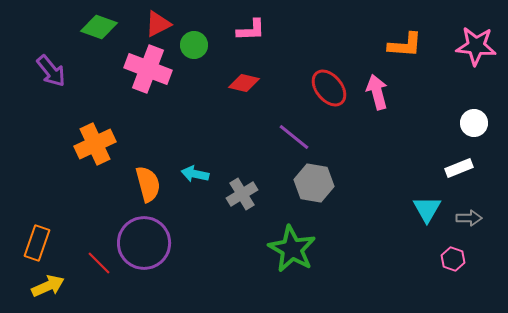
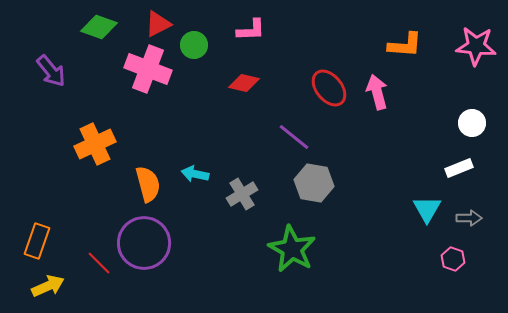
white circle: moved 2 px left
orange rectangle: moved 2 px up
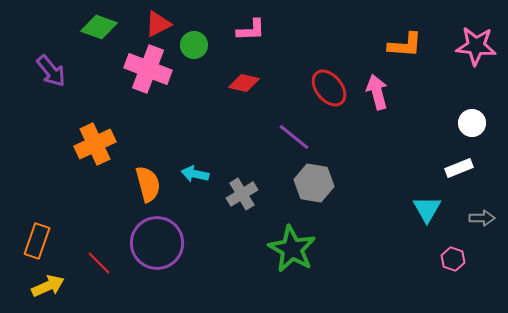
gray arrow: moved 13 px right
purple circle: moved 13 px right
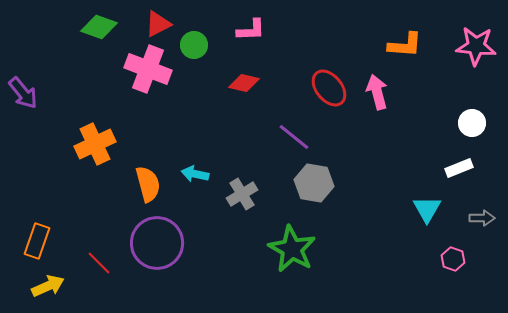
purple arrow: moved 28 px left, 22 px down
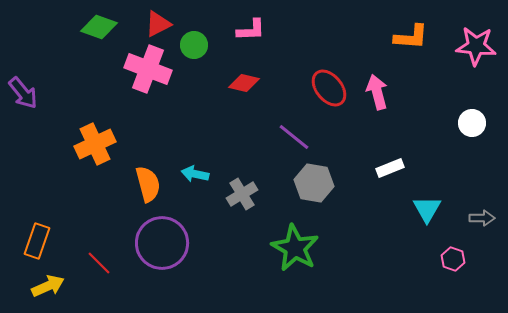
orange L-shape: moved 6 px right, 8 px up
white rectangle: moved 69 px left
purple circle: moved 5 px right
green star: moved 3 px right, 1 px up
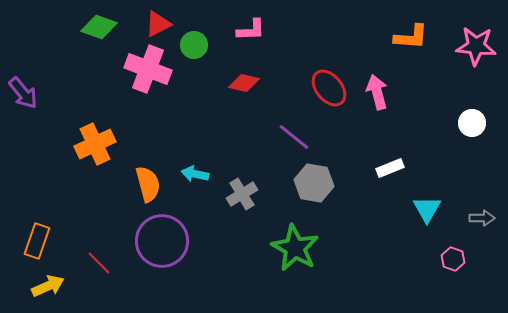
purple circle: moved 2 px up
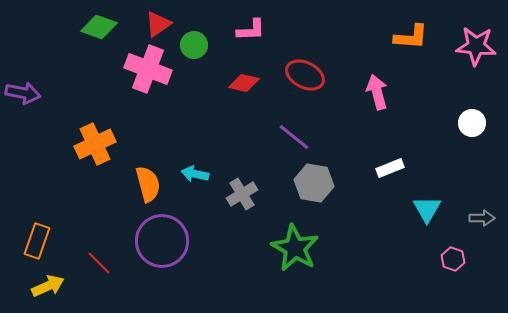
red triangle: rotated 8 degrees counterclockwise
red ellipse: moved 24 px left, 13 px up; rotated 24 degrees counterclockwise
purple arrow: rotated 40 degrees counterclockwise
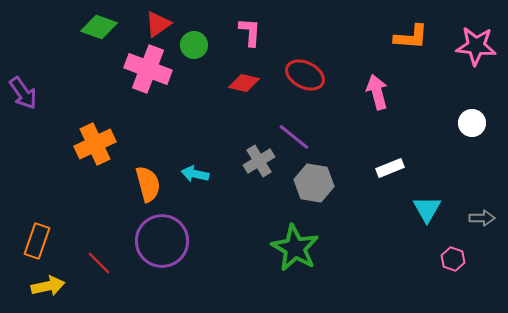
pink L-shape: moved 1 px left, 2 px down; rotated 84 degrees counterclockwise
purple arrow: rotated 44 degrees clockwise
gray cross: moved 17 px right, 33 px up
yellow arrow: rotated 12 degrees clockwise
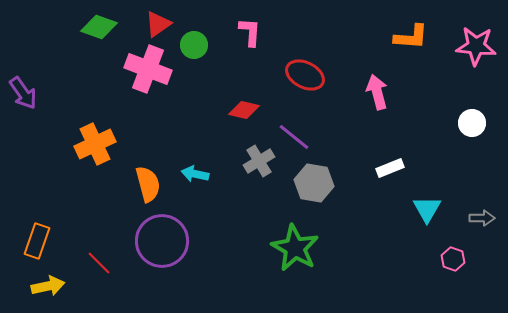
red diamond: moved 27 px down
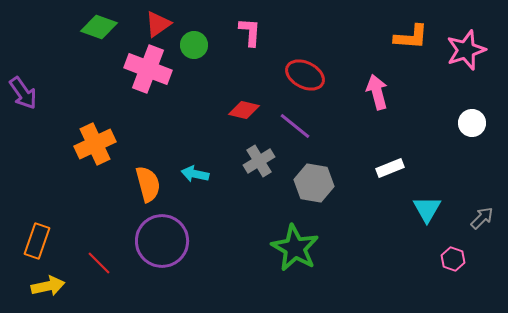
pink star: moved 10 px left, 4 px down; rotated 24 degrees counterclockwise
purple line: moved 1 px right, 11 px up
gray arrow: rotated 45 degrees counterclockwise
